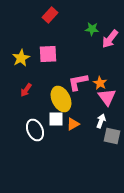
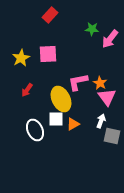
red arrow: moved 1 px right
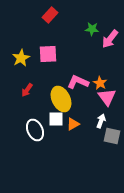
pink L-shape: rotated 35 degrees clockwise
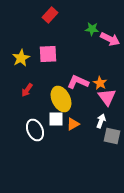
pink arrow: rotated 102 degrees counterclockwise
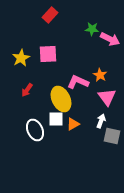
orange star: moved 8 px up
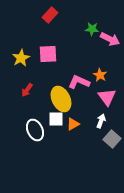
pink L-shape: moved 1 px right
gray square: moved 3 px down; rotated 30 degrees clockwise
